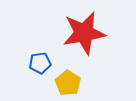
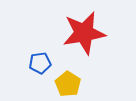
yellow pentagon: moved 1 px down
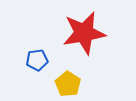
blue pentagon: moved 3 px left, 3 px up
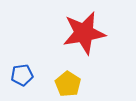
blue pentagon: moved 15 px left, 15 px down
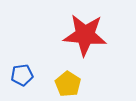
red star: moved 1 px right, 2 px down; rotated 15 degrees clockwise
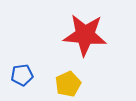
yellow pentagon: rotated 15 degrees clockwise
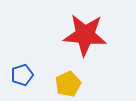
blue pentagon: rotated 10 degrees counterclockwise
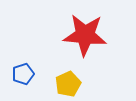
blue pentagon: moved 1 px right, 1 px up
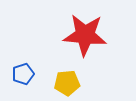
yellow pentagon: moved 1 px left, 1 px up; rotated 20 degrees clockwise
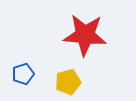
yellow pentagon: moved 1 px right, 1 px up; rotated 10 degrees counterclockwise
